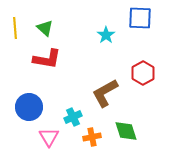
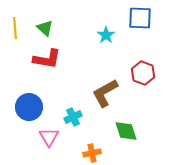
red hexagon: rotated 10 degrees counterclockwise
orange cross: moved 16 px down
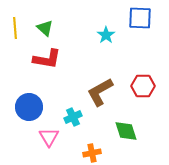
red hexagon: moved 13 px down; rotated 20 degrees counterclockwise
brown L-shape: moved 5 px left, 1 px up
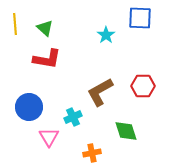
yellow line: moved 4 px up
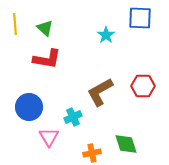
green diamond: moved 13 px down
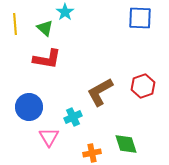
cyan star: moved 41 px left, 23 px up
red hexagon: rotated 20 degrees counterclockwise
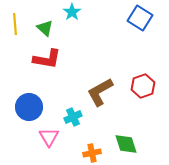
cyan star: moved 7 px right
blue square: rotated 30 degrees clockwise
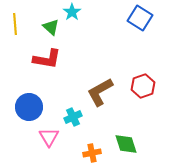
green triangle: moved 6 px right, 1 px up
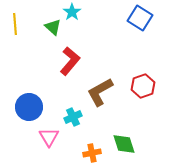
green triangle: moved 2 px right
red L-shape: moved 23 px right, 2 px down; rotated 60 degrees counterclockwise
green diamond: moved 2 px left
